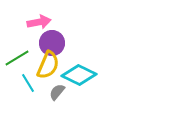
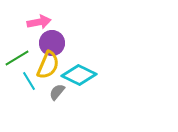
cyan line: moved 1 px right, 2 px up
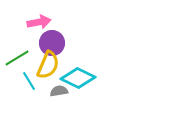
cyan diamond: moved 1 px left, 3 px down
gray semicircle: moved 2 px right, 1 px up; rotated 42 degrees clockwise
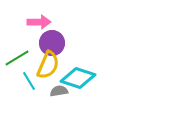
pink arrow: rotated 10 degrees clockwise
cyan diamond: rotated 8 degrees counterclockwise
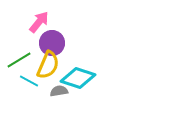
pink arrow: rotated 50 degrees counterclockwise
green line: moved 2 px right, 2 px down
cyan line: rotated 30 degrees counterclockwise
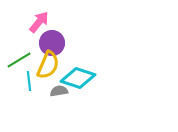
cyan line: rotated 54 degrees clockwise
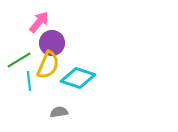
gray semicircle: moved 21 px down
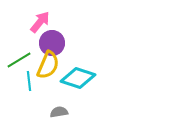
pink arrow: moved 1 px right
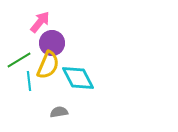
cyan diamond: rotated 44 degrees clockwise
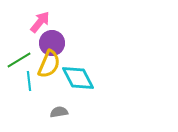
yellow semicircle: moved 1 px right, 1 px up
